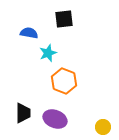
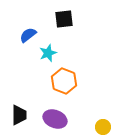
blue semicircle: moved 1 px left, 2 px down; rotated 48 degrees counterclockwise
black trapezoid: moved 4 px left, 2 px down
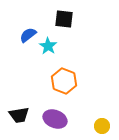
black square: rotated 12 degrees clockwise
cyan star: moved 7 px up; rotated 18 degrees counterclockwise
black trapezoid: rotated 80 degrees clockwise
yellow circle: moved 1 px left, 1 px up
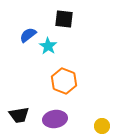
purple ellipse: rotated 30 degrees counterclockwise
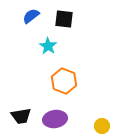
blue semicircle: moved 3 px right, 19 px up
black trapezoid: moved 2 px right, 1 px down
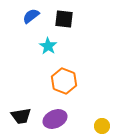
purple ellipse: rotated 15 degrees counterclockwise
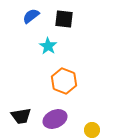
yellow circle: moved 10 px left, 4 px down
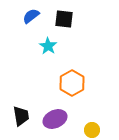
orange hexagon: moved 8 px right, 2 px down; rotated 10 degrees clockwise
black trapezoid: rotated 90 degrees counterclockwise
